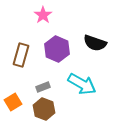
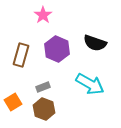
cyan arrow: moved 8 px right
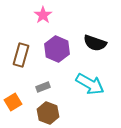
brown hexagon: moved 4 px right, 4 px down
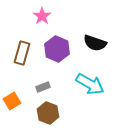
pink star: moved 1 px left, 1 px down
brown rectangle: moved 1 px right, 2 px up
orange square: moved 1 px left, 1 px up
